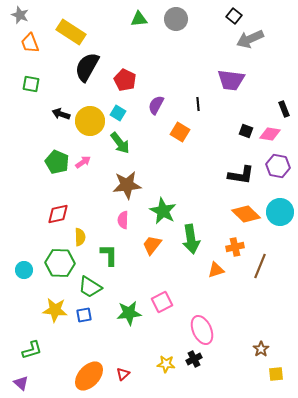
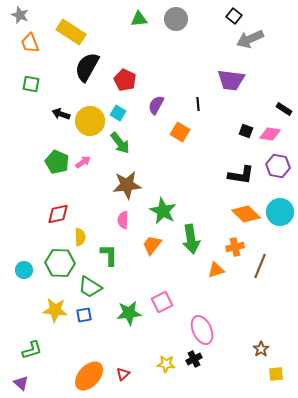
black rectangle at (284, 109): rotated 35 degrees counterclockwise
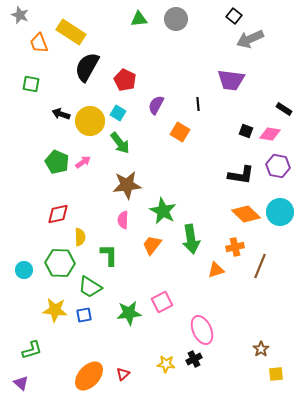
orange trapezoid at (30, 43): moved 9 px right
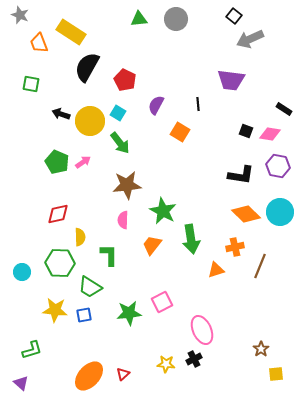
cyan circle at (24, 270): moved 2 px left, 2 px down
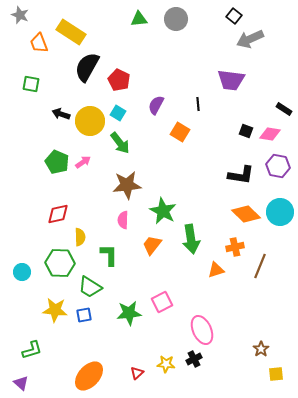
red pentagon at (125, 80): moved 6 px left
red triangle at (123, 374): moved 14 px right, 1 px up
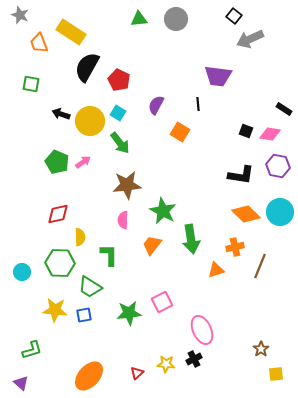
purple trapezoid at (231, 80): moved 13 px left, 4 px up
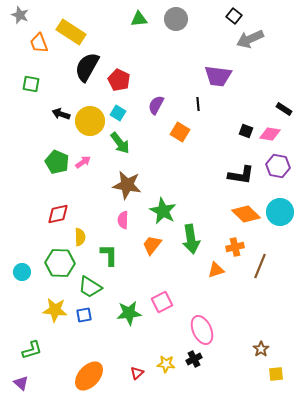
brown star at (127, 185): rotated 16 degrees clockwise
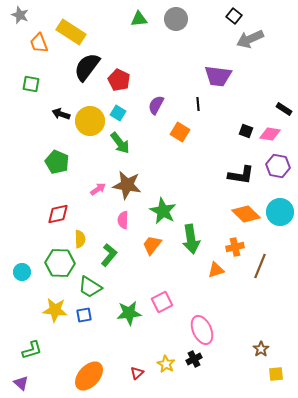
black semicircle at (87, 67): rotated 8 degrees clockwise
pink arrow at (83, 162): moved 15 px right, 27 px down
yellow semicircle at (80, 237): moved 2 px down
green L-shape at (109, 255): rotated 40 degrees clockwise
yellow star at (166, 364): rotated 24 degrees clockwise
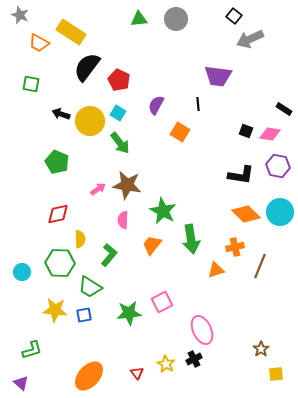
orange trapezoid at (39, 43): rotated 40 degrees counterclockwise
red triangle at (137, 373): rotated 24 degrees counterclockwise
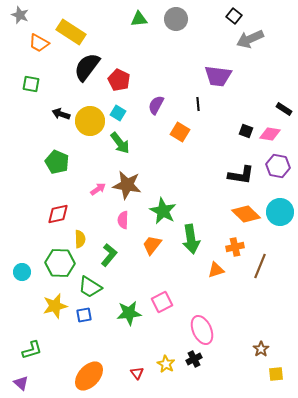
yellow star at (55, 310): moved 4 px up; rotated 20 degrees counterclockwise
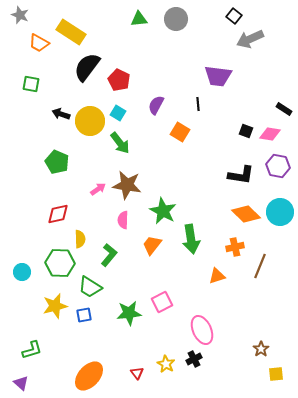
orange triangle at (216, 270): moved 1 px right, 6 px down
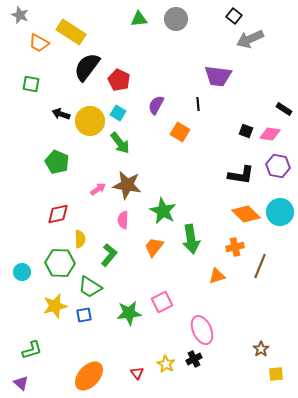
orange trapezoid at (152, 245): moved 2 px right, 2 px down
